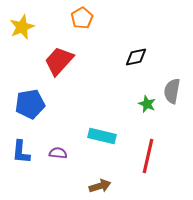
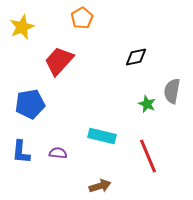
red line: rotated 36 degrees counterclockwise
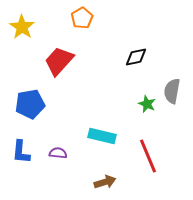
yellow star: rotated 15 degrees counterclockwise
brown arrow: moved 5 px right, 4 px up
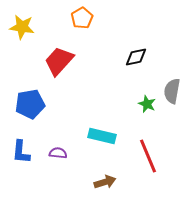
yellow star: rotated 25 degrees counterclockwise
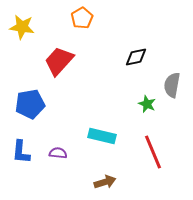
gray semicircle: moved 6 px up
red line: moved 5 px right, 4 px up
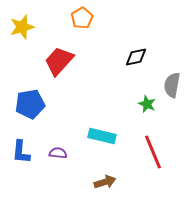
yellow star: rotated 25 degrees counterclockwise
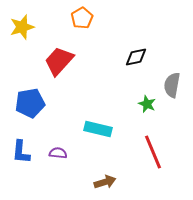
blue pentagon: moved 1 px up
cyan rectangle: moved 4 px left, 7 px up
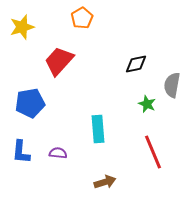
black diamond: moved 7 px down
cyan rectangle: rotated 72 degrees clockwise
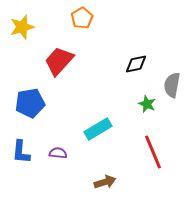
cyan rectangle: rotated 64 degrees clockwise
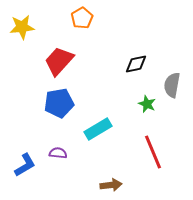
yellow star: rotated 10 degrees clockwise
blue pentagon: moved 29 px right
blue L-shape: moved 4 px right, 13 px down; rotated 125 degrees counterclockwise
brown arrow: moved 6 px right, 3 px down; rotated 10 degrees clockwise
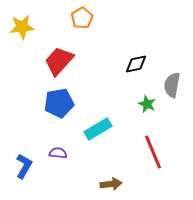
blue L-shape: moved 1 px left, 1 px down; rotated 30 degrees counterclockwise
brown arrow: moved 1 px up
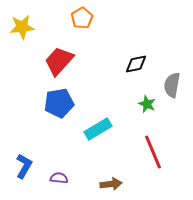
purple semicircle: moved 1 px right, 25 px down
